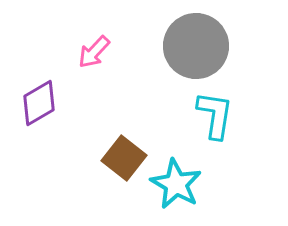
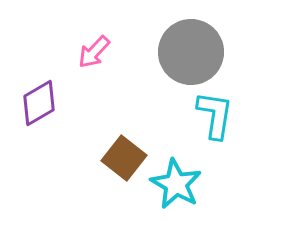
gray circle: moved 5 px left, 6 px down
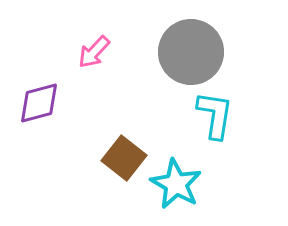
purple diamond: rotated 15 degrees clockwise
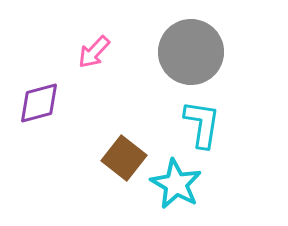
cyan L-shape: moved 13 px left, 9 px down
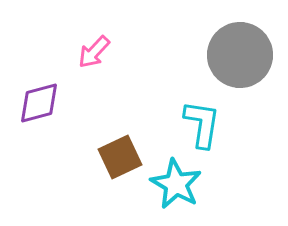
gray circle: moved 49 px right, 3 px down
brown square: moved 4 px left, 1 px up; rotated 27 degrees clockwise
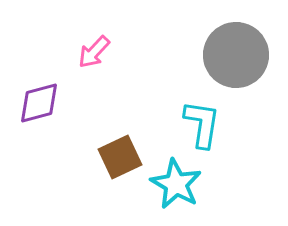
gray circle: moved 4 px left
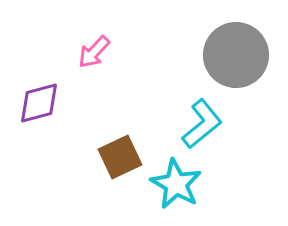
cyan L-shape: rotated 42 degrees clockwise
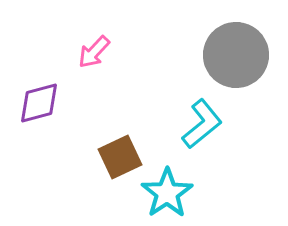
cyan star: moved 9 px left, 9 px down; rotated 9 degrees clockwise
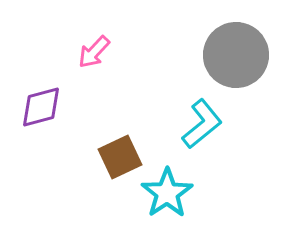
purple diamond: moved 2 px right, 4 px down
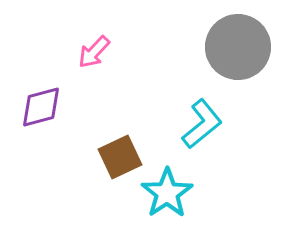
gray circle: moved 2 px right, 8 px up
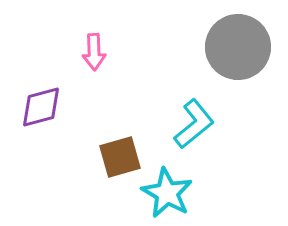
pink arrow: rotated 45 degrees counterclockwise
cyan L-shape: moved 8 px left
brown square: rotated 9 degrees clockwise
cyan star: rotated 9 degrees counterclockwise
